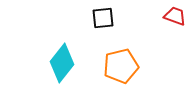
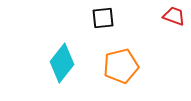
red trapezoid: moved 1 px left
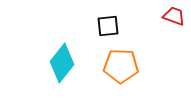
black square: moved 5 px right, 8 px down
orange pentagon: rotated 16 degrees clockwise
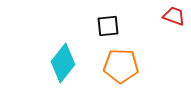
cyan diamond: moved 1 px right
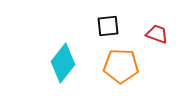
red trapezoid: moved 17 px left, 18 px down
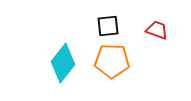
red trapezoid: moved 4 px up
orange pentagon: moved 9 px left, 5 px up
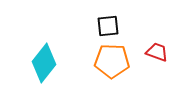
red trapezoid: moved 22 px down
cyan diamond: moved 19 px left
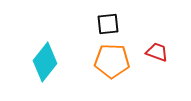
black square: moved 2 px up
cyan diamond: moved 1 px right, 1 px up
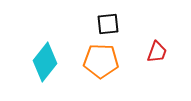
red trapezoid: rotated 90 degrees clockwise
orange pentagon: moved 11 px left
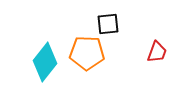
orange pentagon: moved 14 px left, 8 px up
